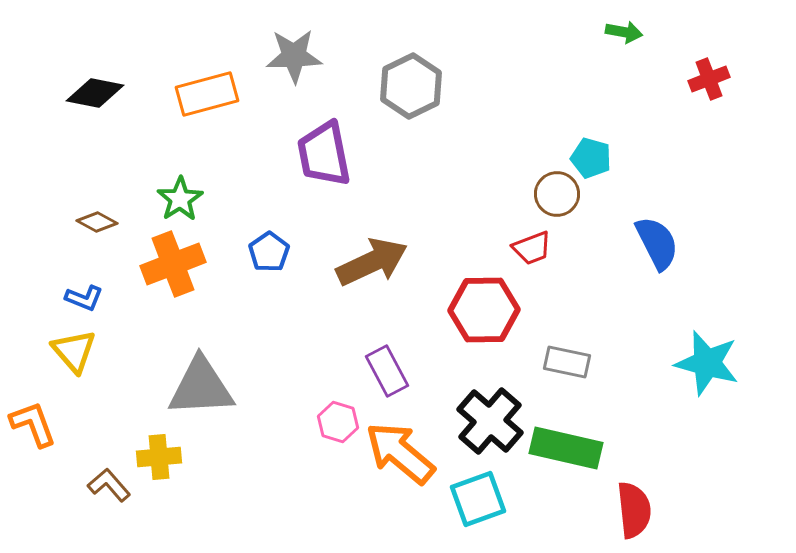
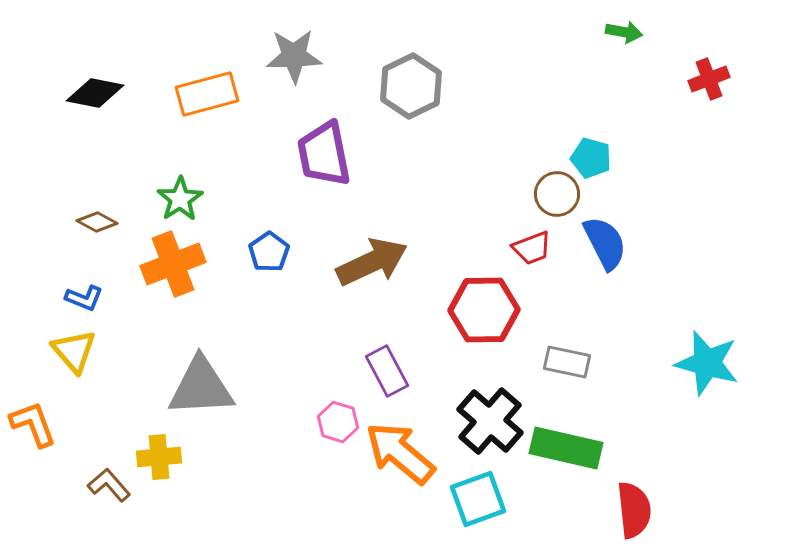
blue semicircle: moved 52 px left
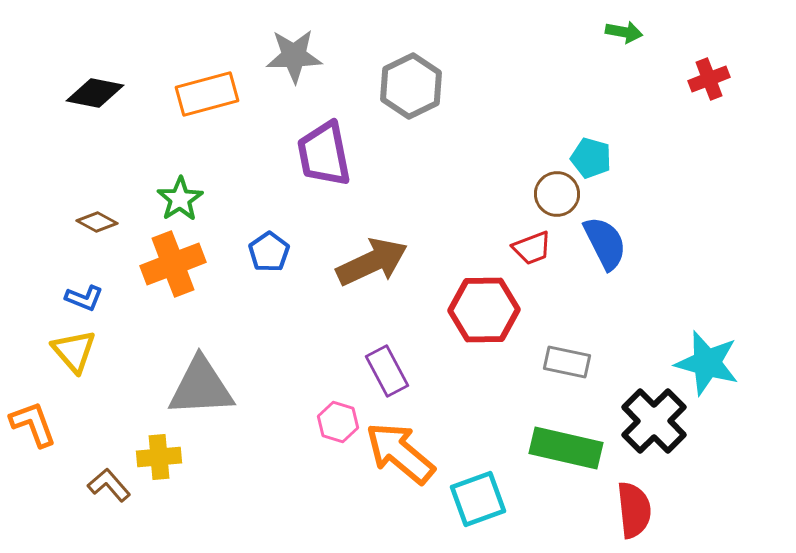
black cross: moved 164 px right; rotated 4 degrees clockwise
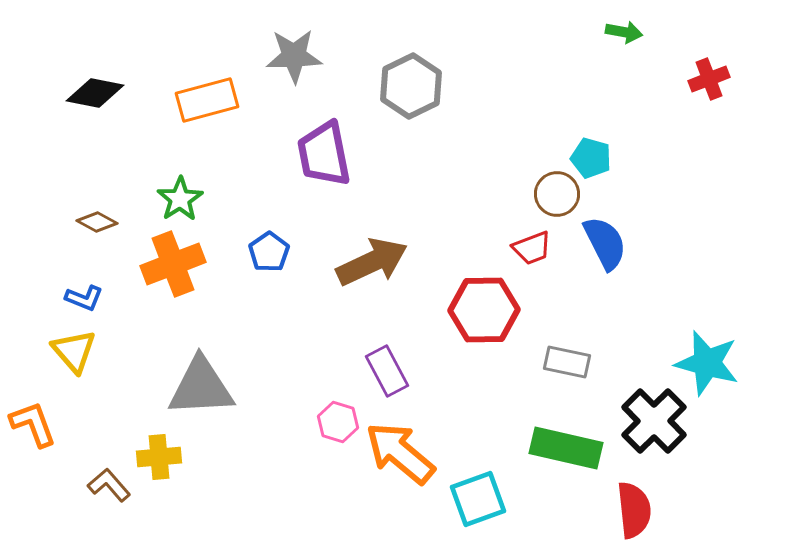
orange rectangle: moved 6 px down
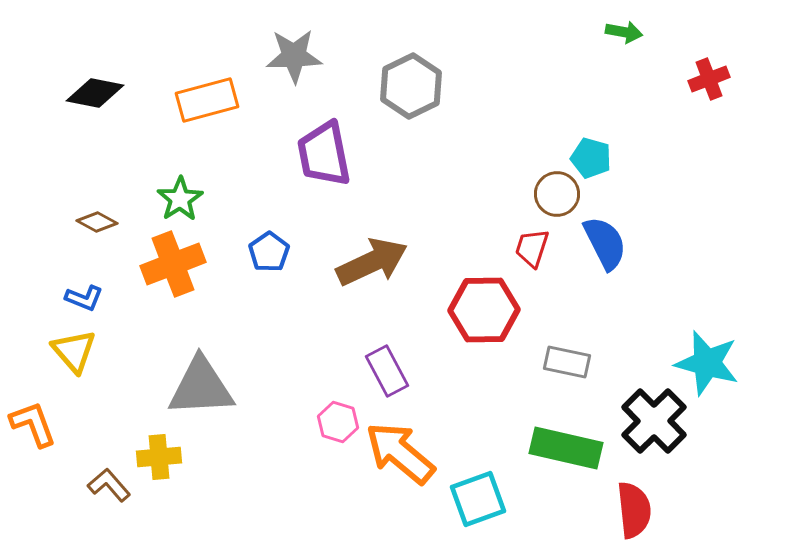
red trapezoid: rotated 129 degrees clockwise
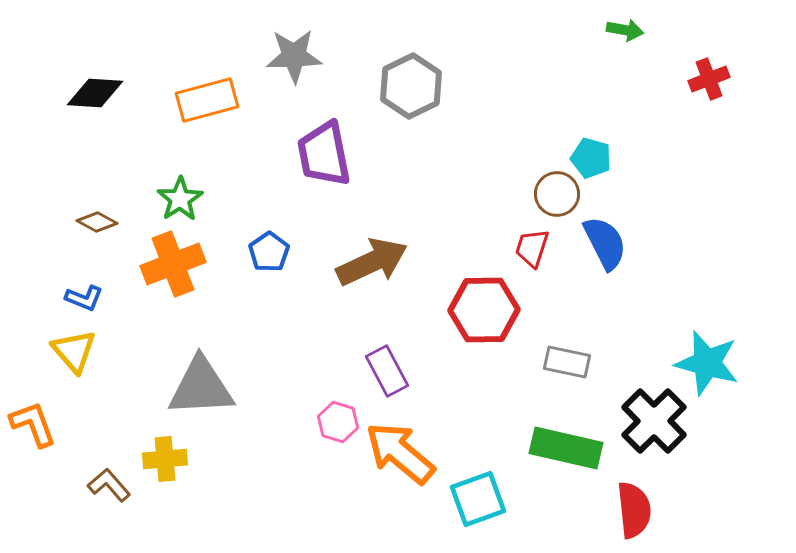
green arrow: moved 1 px right, 2 px up
black diamond: rotated 8 degrees counterclockwise
yellow cross: moved 6 px right, 2 px down
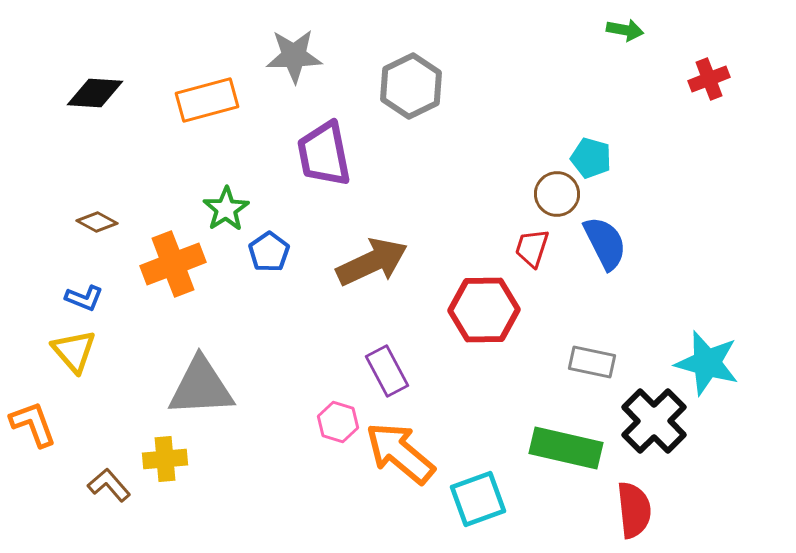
green star: moved 46 px right, 10 px down
gray rectangle: moved 25 px right
